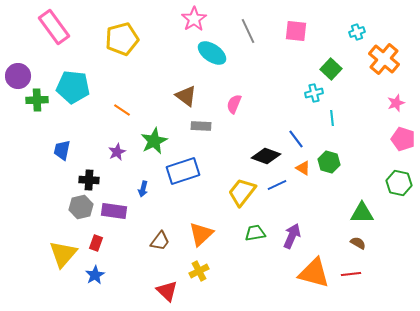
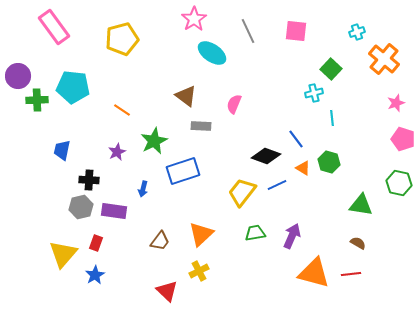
green triangle at (362, 213): moved 1 px left, 8 px up; rotated 10 degrees clockwise
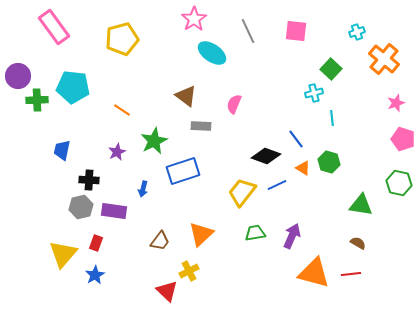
yellow cross at (199, 271): moved 10 px left
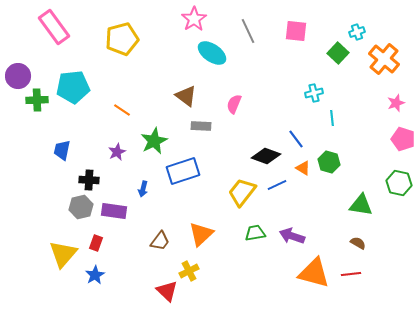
green square at (331, 69): moved 7 px right, 16 px up
cyan pentagon at (73, 87): rotated 12 degrees counterclockwise
purple arrow at (292, 236): rotated 95 degrees counterclockwise
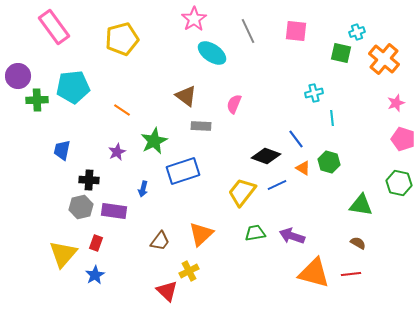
green square at (338, 53): moved 3 px right; rotated 30 degrees counterclockwise
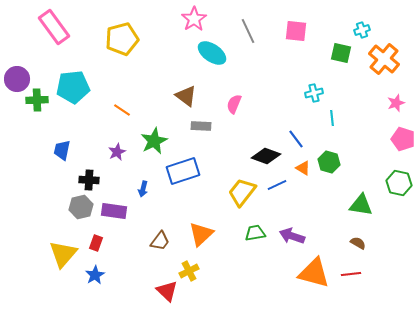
cyan cross at (357, 32): moved 5 px right, 2 px up
purple circle at (18, 76): moved 1 px left, 3 px down
